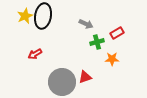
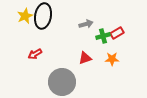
gray arrow: rotated 40 degrees counterclockwise
green cross: moved 6 px right, 6 px up
red triangle: moved 19 px up
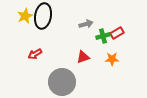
red triangle: moved 2 px left, 1 px up
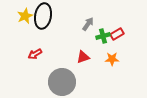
gray arrow: moved 2 px right; rotated 40 degrees counterclockwise
red rectangle: moved 1 px down
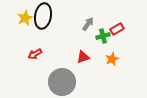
yellow star: moved 2 px down
red rectangle: moved 5 px up
orange star: rotated 24 degrees counterclockwise
